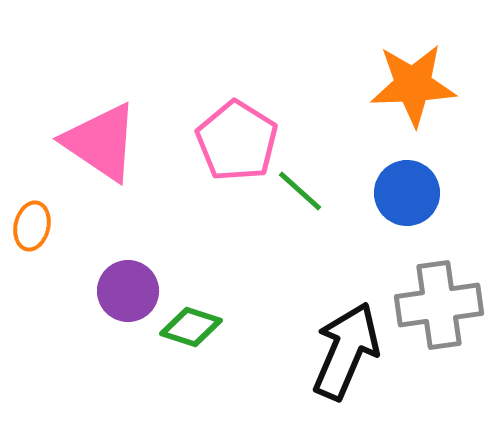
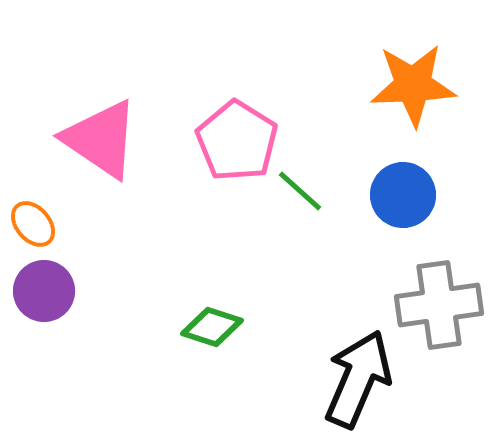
pink triangle: moved 3 px up
blue circle: moved 4 px left, 2 px down
orange ellipse: moved 1 px right, 2 px up; rotated 54 degrees counterclockwise
purple circle: moved 84 px left
green diamond: moved 21 px right
black arrow: moved 12 px right, 28 px down
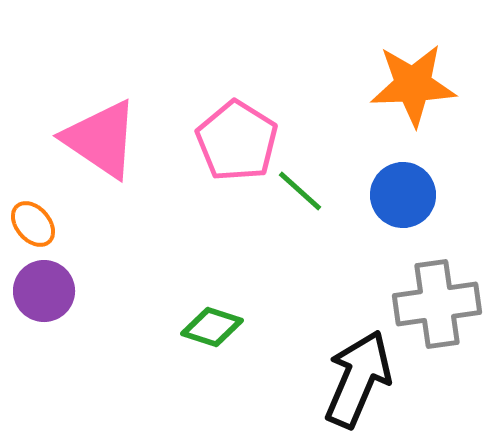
gray cross: moved 2 px left, 1 px up
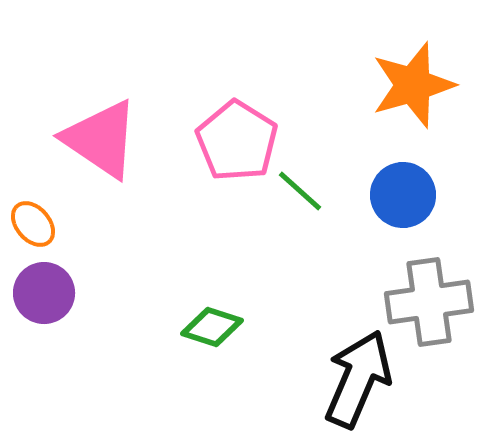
orange star: rotated 14 degrees counterclockwise
purple circle: moved 2 px down
gray cross: moved 8 px left, 2 px up
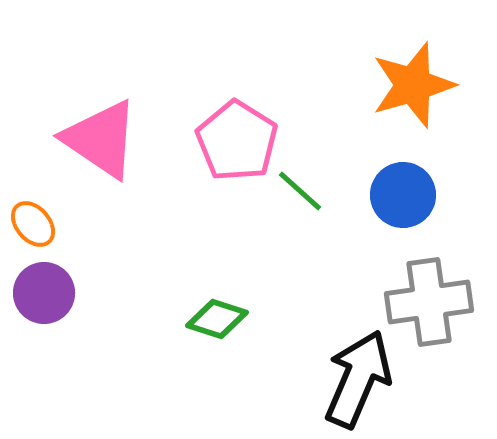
green diamond: moved 5 px right, 8 px up
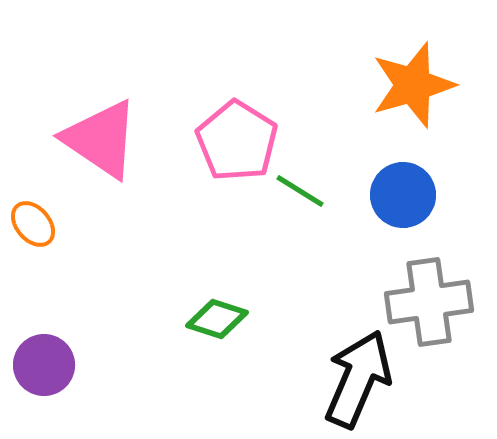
green line: rotated 10 degrees counterclockwise
purple circle: moved 72 px down
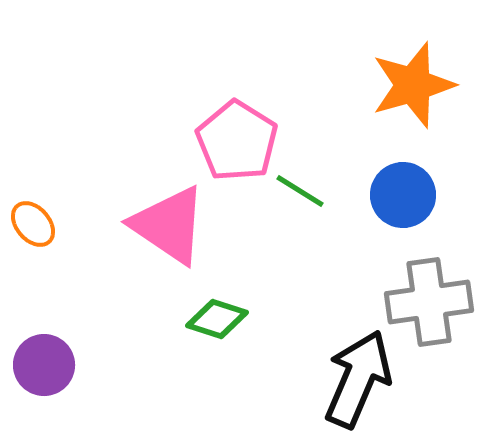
pink triangle: moved 68 px right, 86 px down
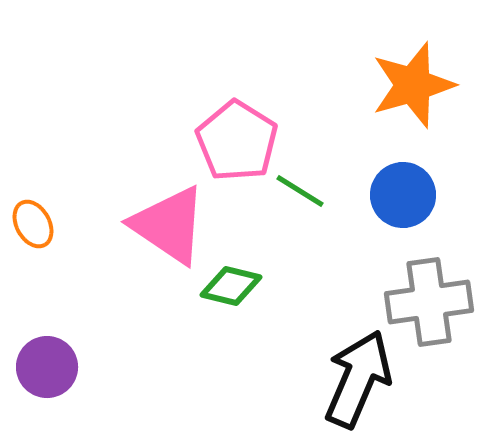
orange ellipse: rotated 12 degrees clockwise
green diamond: moved 14 px right, 33 px up; rotated 4 degrees counterclockwise
purple circle: moved 3 px right, 2 px down
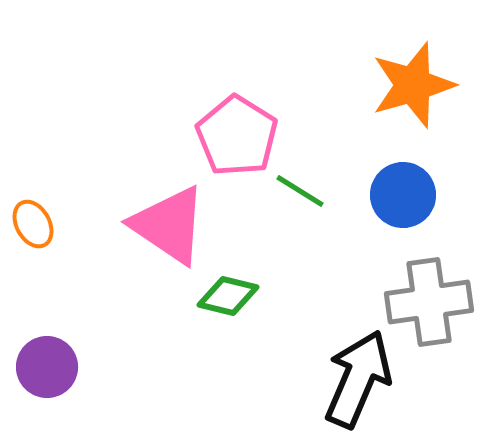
pink pentagon: moved 5 px up
green diamond: moved 3 px left, 10 px down
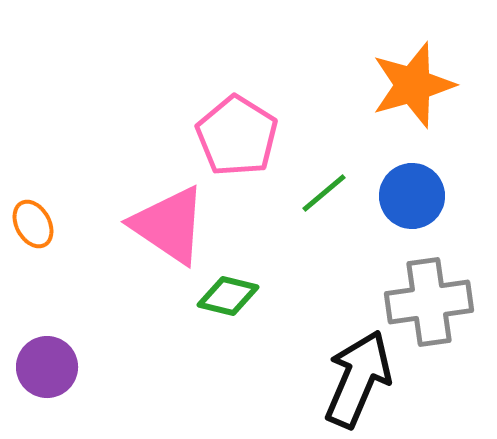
green line: moved 24 px right, 2 px down; rotated 72 degrees counterclockwise
blue circle: moved 9 px right, 1 px down
